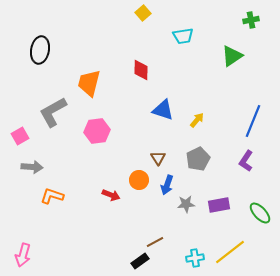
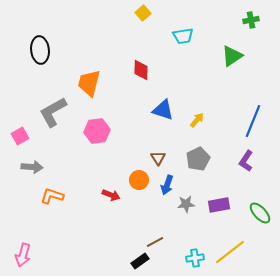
black ellipse: rotated 16 degrees counterclockwise
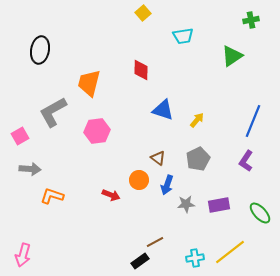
black ellipse: rotated 16 degrees clockwise
brown triangle: rotated 21 degrees counterclockwise
gray arrow: moved 2 px left, 2 px down
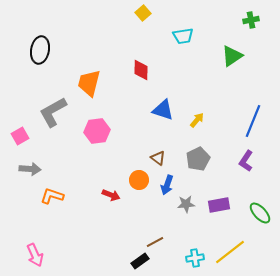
pink arrow: moved 12 px right; rotated 40 degrees counterclockwise
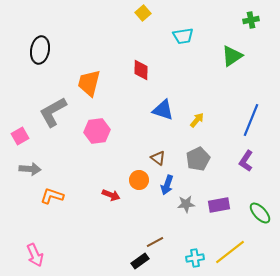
blue line: moved 2 px left, 1 px up
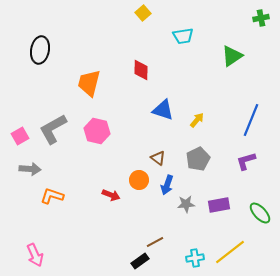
green cross: moved 10 px right, 2 px up
gray L-shape: moved 17 px down
pink hexagon: rotated 20 degrees clockwise
purple L-shape: rotated 40 degrees clockwise
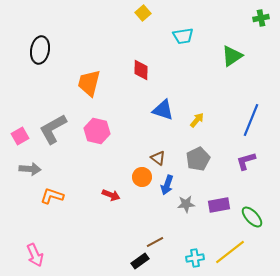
orange circle: moved 3 px right, 3 px up
green ellipse: moved 8 px left, 4 px down
